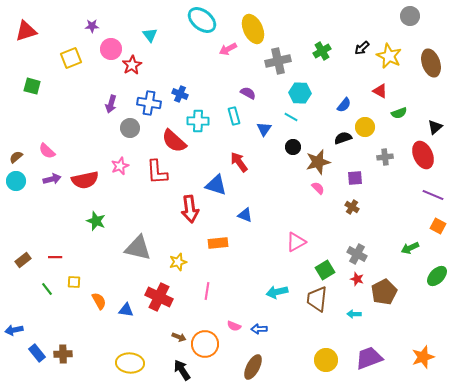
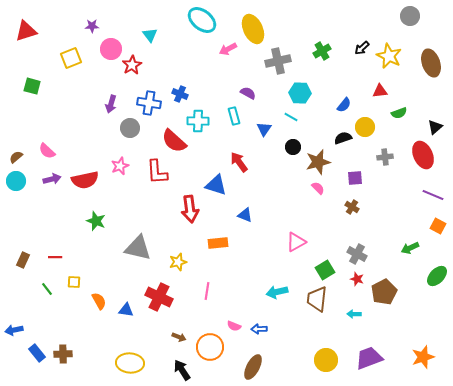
red triangle at (380, 91): rotated 35 degrees counterclockwise
brown rectangle at (23, 260): rotated 28 degrees counterclockwise
orange circle at (205, 344): moved 5 px right, 3 px down
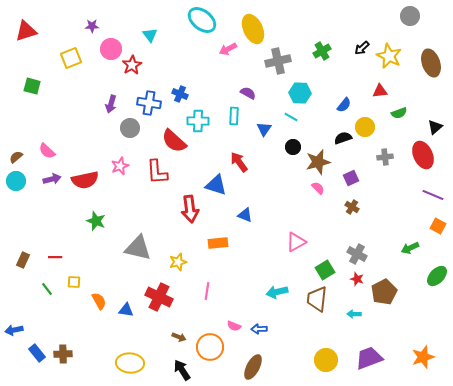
cyan rectangle at (234, 116): rotated 18 degrees clockwise
purple square at (355, 178): moved 4 px left; rotated 21 degrees counterclockwise
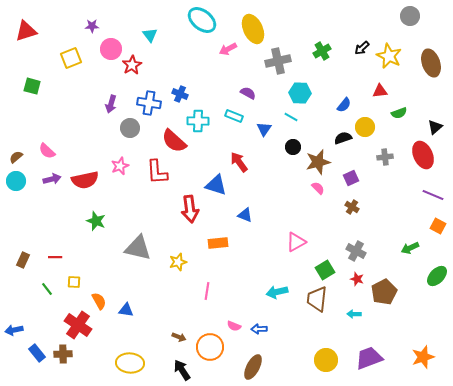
cyan rectangle at (234, 116): rotated 72 degrees counterclockwise
gray cross at (357, 254): moved 1 px left, 3 px up
red cross at (159, 297): moved 81 px left, 28 px down; rotated 8 degrees clockwise
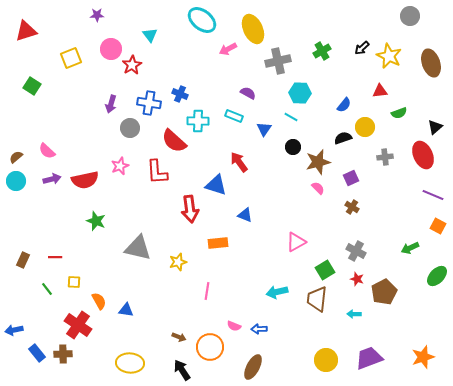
purple star at (92, 26): moved 5 px right, 11 px up
green square at (32, 86): rotated 18 degrees clockwise
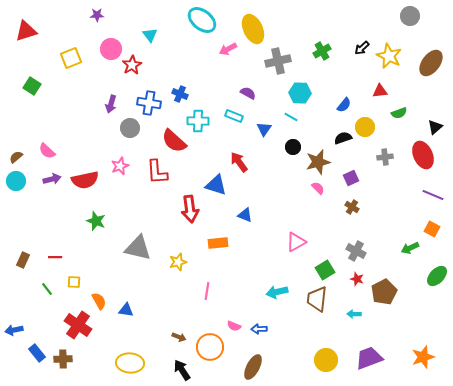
brown ellipse at (431, 63): rotated 56 degrees clockwise
orange square at (438, 226): moved 6 px left, 3 px down
brown cross at (63, 354): moved 5 px down
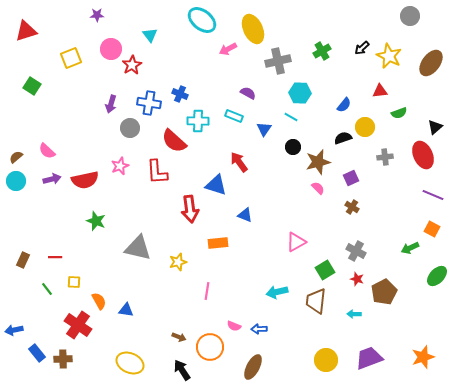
brown trapezoid at (317, 299): moved 1 px left, 2 px down
yellow ellipse at (130, 363): rotated 20 degrees clockwise
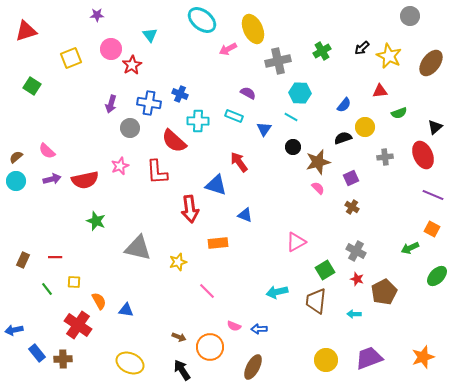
pink line at (207, 291): rotated 54 degrees counterclockwise
